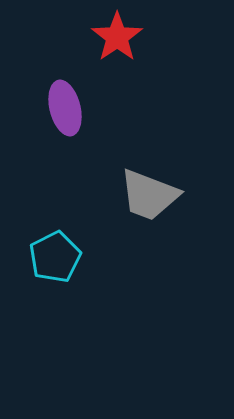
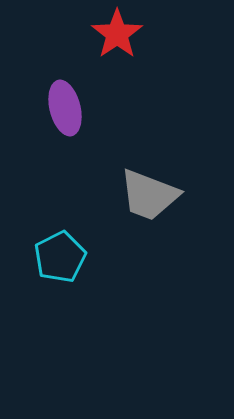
red star: moved 3 px up
cyan pentagon: moved 5 px right
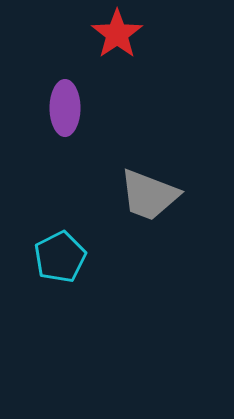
purple ellipse: rotated 14 degrees clockwise
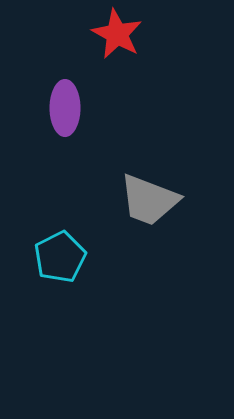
red star: rotated 9 degrees counterclockwise
gray trapezoid: moved 5 px down
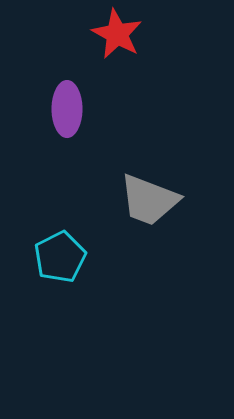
purple ellipse: moved 2 px right, 1 px down
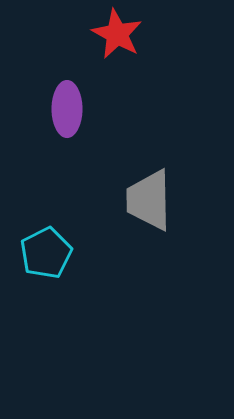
gray trapezoid: rotated 68 degrees clockwise
cyan pentagon: moved 14 px left, 4 px up
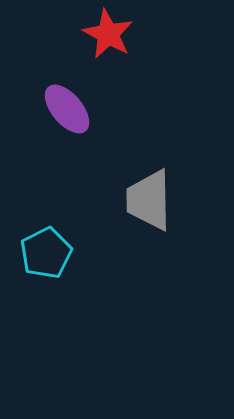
red star: moved 9 px left
purple ellipse: rotated 40 degrees counterclockwise
